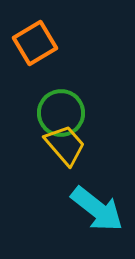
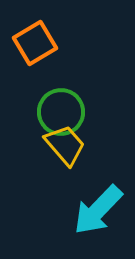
green circle: moved 1 px up
cyan arrow: moved 1 px right, 1 px down; rotated 96 degrees clockwise
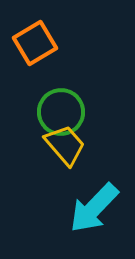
cyan arrow: moved 4 px left, 2 px up
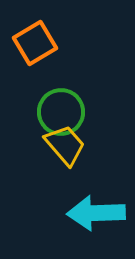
cyan arrow: moved 2 px right, 5 px down; rotated 44 degrees clockwise
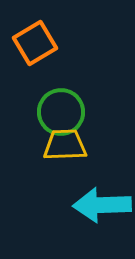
yellow trapezoid: rotated 51 degrees counterclockwise
cyan arrow: moved 6 px right, 8 px up
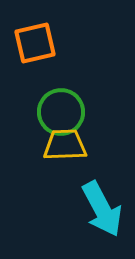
orange square: rotated 18 degrees clockwise
cyan arrow: moved 4 px down; rotated 116 degrees counterclockwise
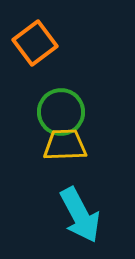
orange square: rotated 24 degrees counterclockwise
cyan arrow: moved 22 px left, 6 px down
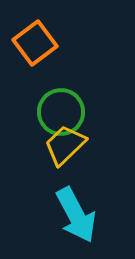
yellow trapezoid: rotated 42 degrees counterclockwise
cyan arrow: moved 4 px left
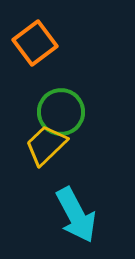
yellow trapezoid: moved 19 px left
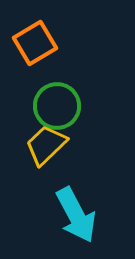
orange square: rotated 6 degrees clockwise
green circle: moved 4 px left, 6 px up
